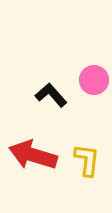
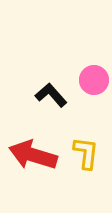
yellow L-shape: moved 1 px left, 7 px up
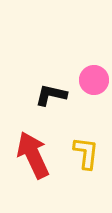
black L-shape: rotated 36 degrees counterclockwise
red arrow: rotated 48 degrees clockwise
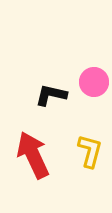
pink circle: moved 2 px down
yellow L-shape: moved 4 px right, 2 px up; rotated 8 degrees clockwise
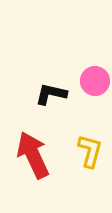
pink circle: moved 1 px right, 1 px up
black L-shape: moved 1 px up
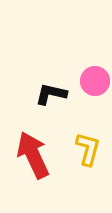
yellow L-shape: moved 2 px left, 2 px up
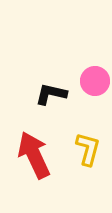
red arrow: moved 1 px right
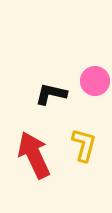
yellow L-shape: moved 4 px left, 4 px up
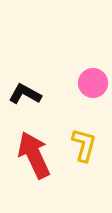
pink circle: moved 2 px left, 2 px down
black L-shape: moved 26 px left; rotated 16 degrees clockwise
